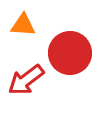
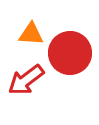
orange triangle: moved 8 px right, 9 px down
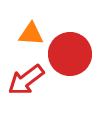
red circle: moved 1 px down
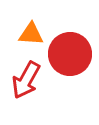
red arrow: rotated 24 degrees counterclockwise
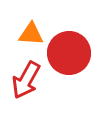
red circle: moved 1 px left, 1 px up
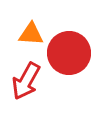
red arrow: moved 1 px down
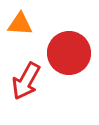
orange triangle: moved 11 px left, 10 px up
